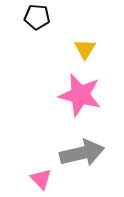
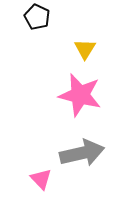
black pentagon: rotated 20 degrees clockwise
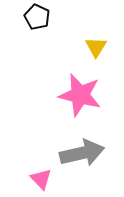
yellow triangle: moved 11 px right, 2 px up
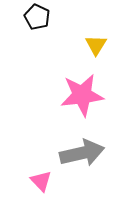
yellow triangle: moved 2 px up
pink star: moved 2 px right; rotated 21 degrees counterclockwise
pink triangle: moved 2 px down
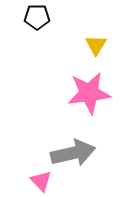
black pentagon: rotated 25 degrees counterclockwise
pink star: moved 7 px right, 2 px up
gray arrow: moved 9 px left
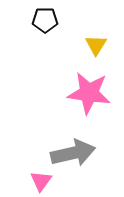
black pentagon: moved 8 px right, 3 px down
pink star: rotated 15 degrees clockwise
pink triangle: rotated 20 degrees clockwise
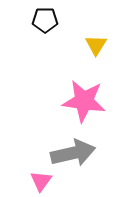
pink star: moved 5 px left, 8 px down
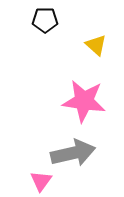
yellow triangle: rotated 20 degrees counterclockwise
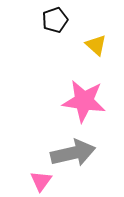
black pentagon: moved 10 px right; rotated 20 degrees counterclockwise
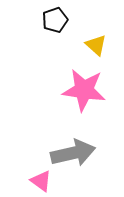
pink star: moved 11 px up
pink triangle: rotated 30 degrees counterclockwise
